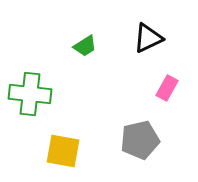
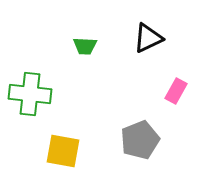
green trapezoid: rotated 35 degrees clockwise
pink rectangle: moved 9 px right, 3 px down
gray pentagon: rotated 9 degrees counterclockwise
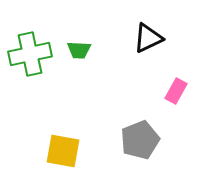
green trapezoid: moved 6 px left, 4 px down
green cross: moved 40 px up; rotated 18 degrees counterclockwise
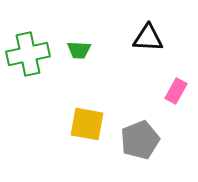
black triangle: rotated 28 degrees clockwise
green cross: moved 2 px left
yellow square: moved 24 px right, 27 px up
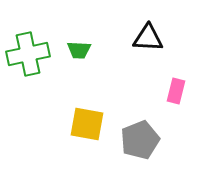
pink rectangle: rotated 15 degrees counterclockwise
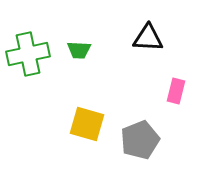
yellow square: rotated 6 degrees clockwise
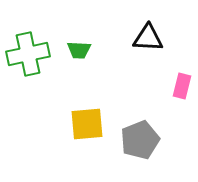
pink rectangle: moved 6 px right, 5 px up
yellow square: rotated 21 degrees counterclockwise
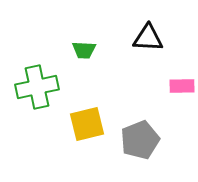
green trapezoid: moved 5 px right
green cross: moved 9 px right, 33 px down
pink rectangle: rotated 75 degrees clockwise
yellow square: rotated 9 degrees counterclockwise
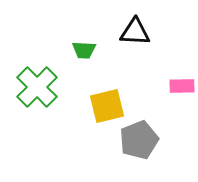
black triangle: moved 13 px left, 6 px up
green cross: rotated 33 degrees counterclockwise
yellow square: moved 20 px right, 18 px up
gray pentagon: moved 1 px left
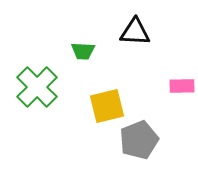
green trapezoid: moved 1 px left, 1 px down
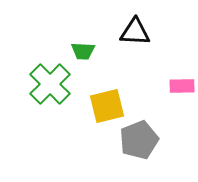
green cross: moved 13 px right, 3 px up
